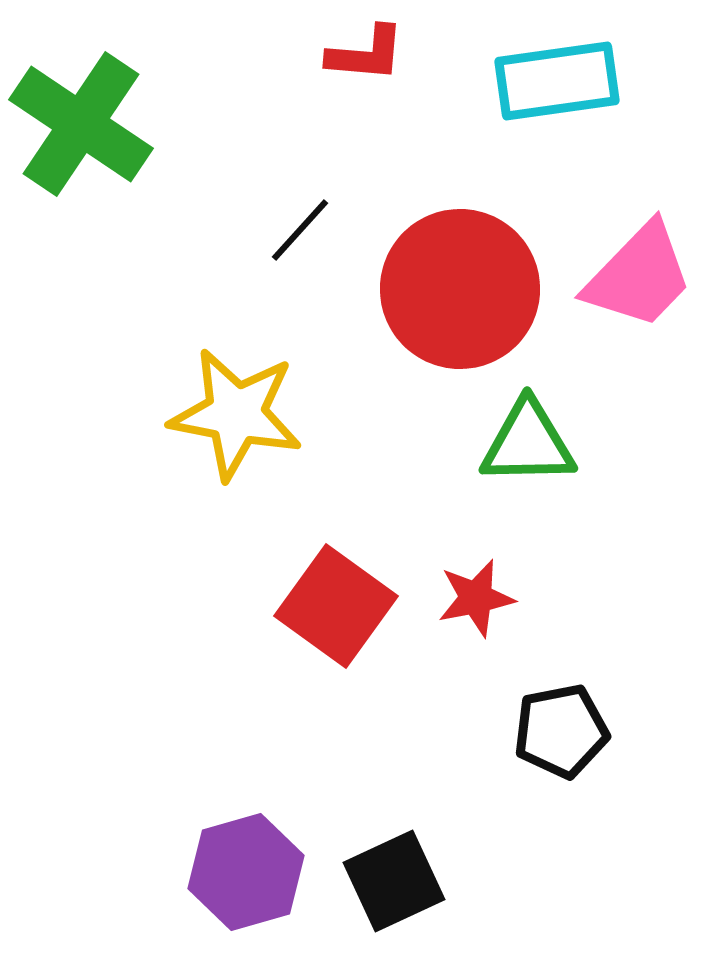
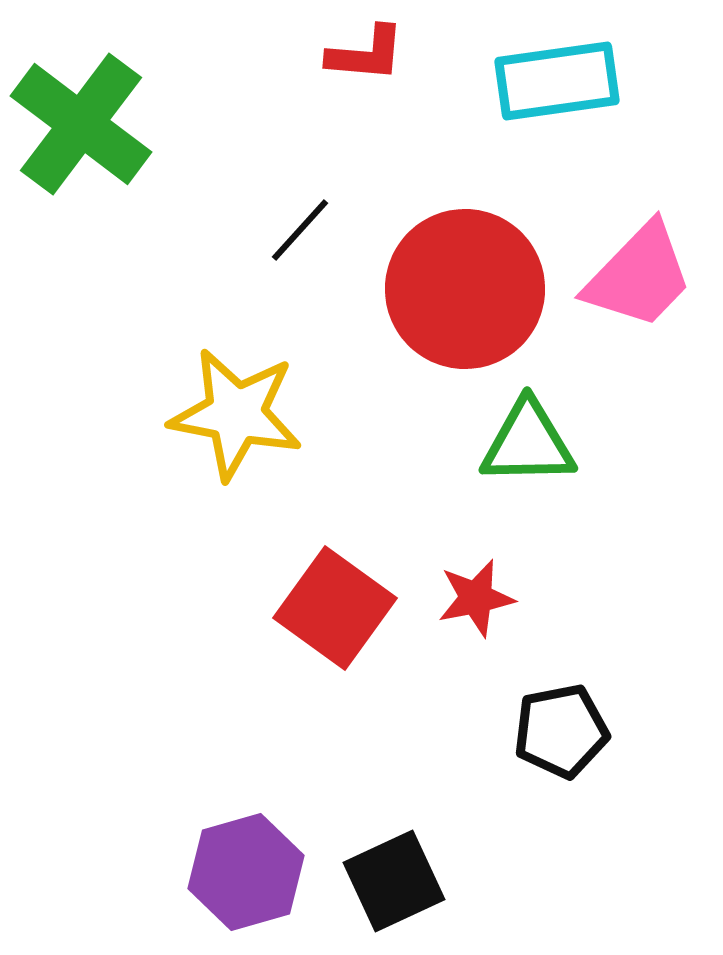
green cross: rotated 3 degrees clockwise
red circle: moved 5 px right
red square: moved 1 px left, 2 px down
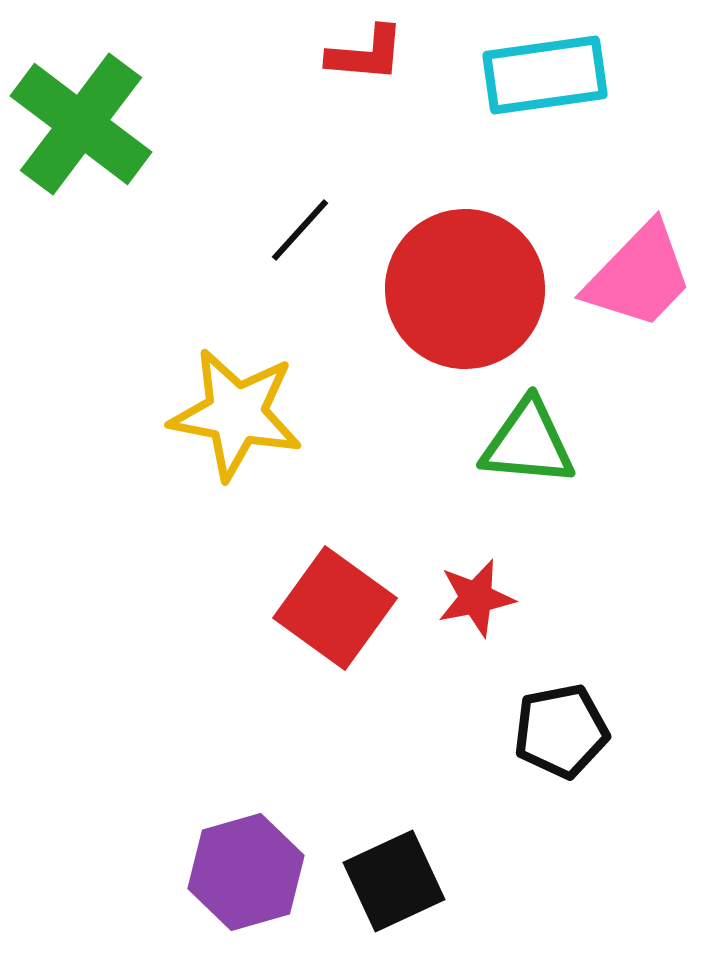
cyan rectangle: moved 12 px left, 6 px up
green triangle: rotated 6 degrees clockwise
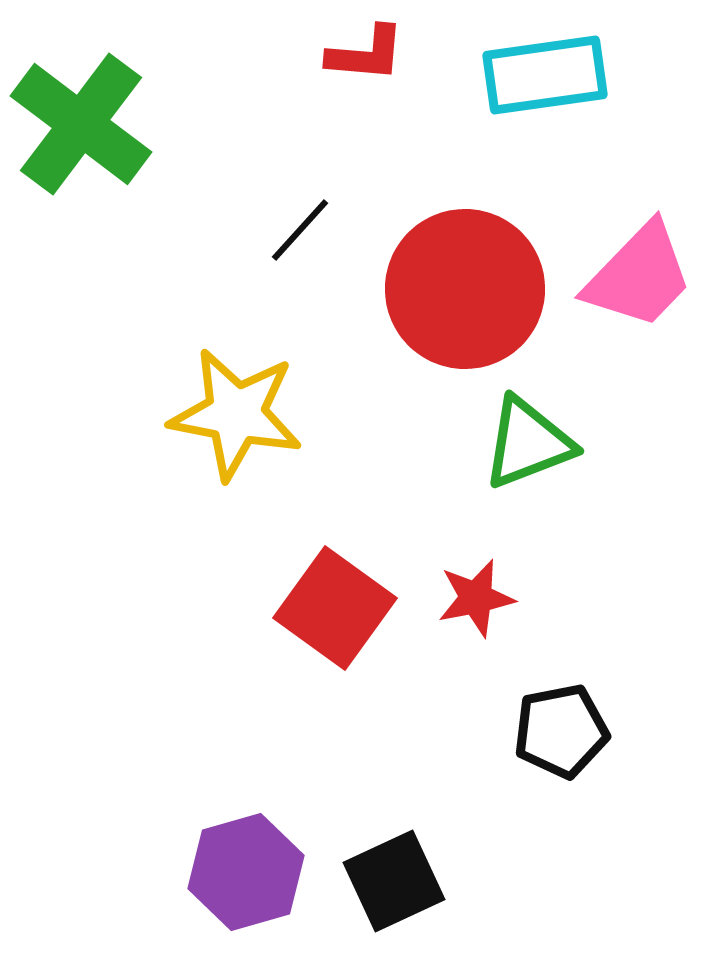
green triangle: rotated 26 degrees counterclockwise
